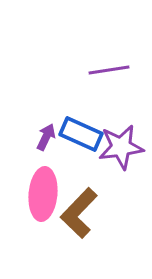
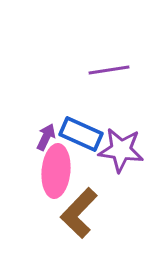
purple star: moved 3 px down; rotated 15 degrees clockwise
pink ellipse: moved 13 px right, 23 px up
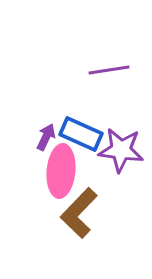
pink ellipse: moved 5 px right
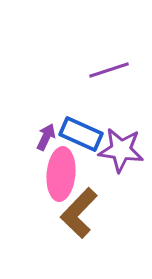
purple line: rotated 9 degrees counterclockwise
pink ellipse: moved 3 px down
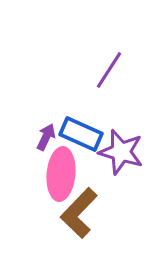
purple line: rotated 39 degrees counterclockwise
purple star: moved 2 px down; rotated 9 degrees clockwise
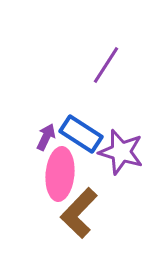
purple line: moved 3 px left, 5 px up
blue rectangle: rotated 9 degrees clockwise
pink ellipse: moved 1 px left
